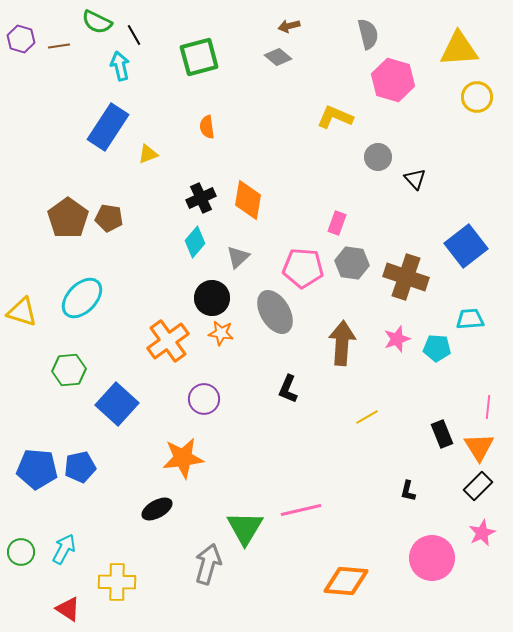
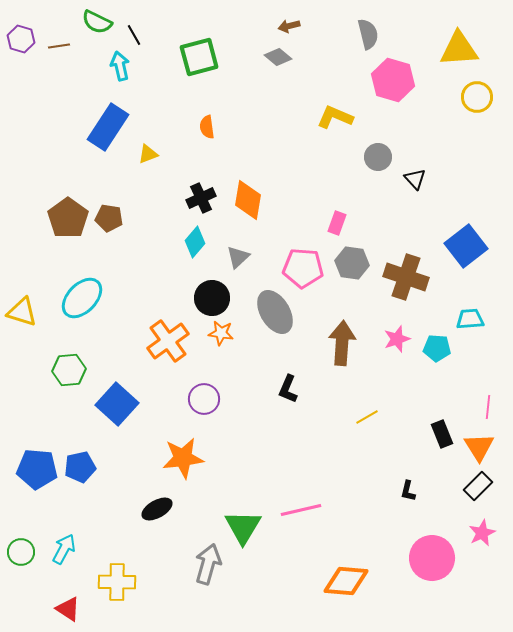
green triangle at (245, 528): moved 2 px left, 1 px up
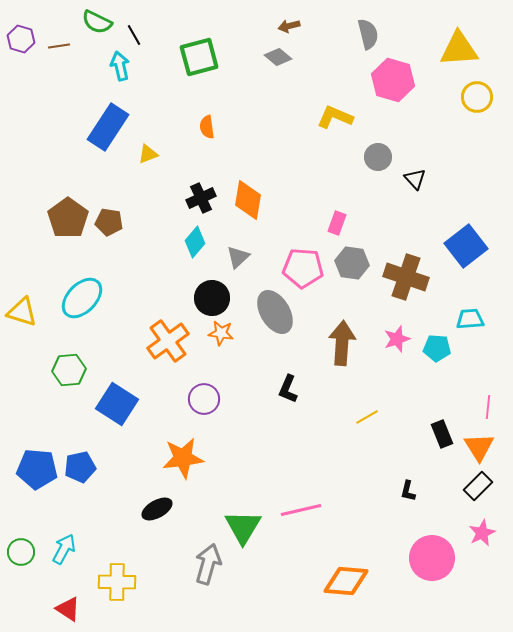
brown pentagon at (109, 218): moved 4 px down
blue square at (117, 404): rotated 9 degrees counterclockwise
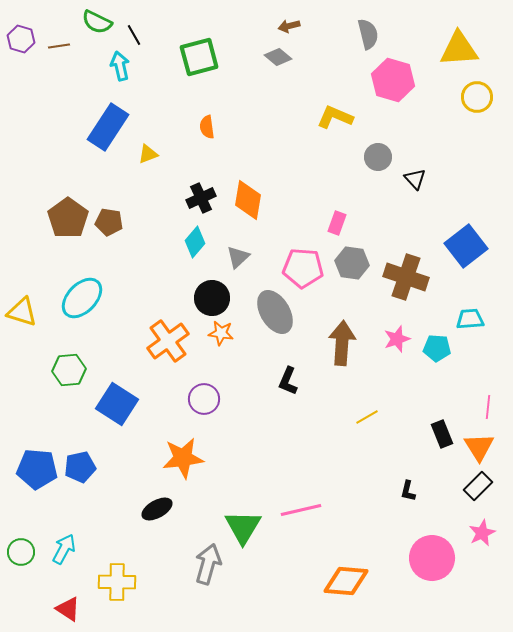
black L-shape at (288, 389): moved 8 px up
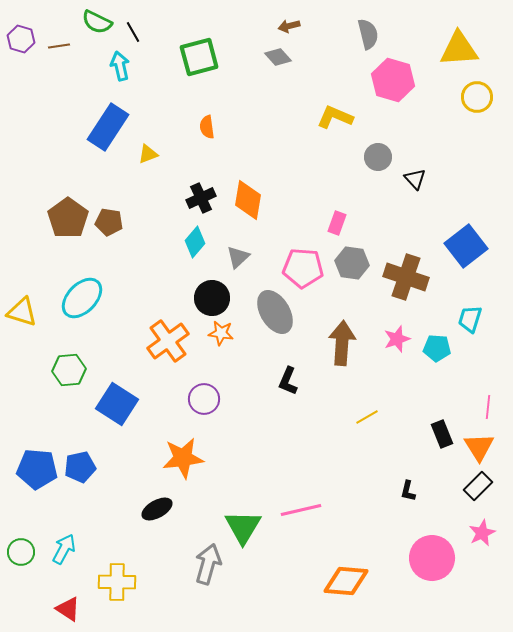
black line at (134, 35): moved 1 px left, 3 px up
gray diamond at (278, 57): rotated 8 degrees clockwise
cyan trapezoid at (470, 319): rotated 68 degrees counterclockwise
